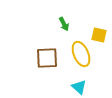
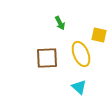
green arrow: moved 4 px left, 1 px up
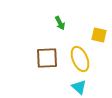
yellow ellipse: moved 1 px left, 5 px down
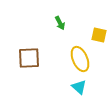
brown square: moved 18 px left
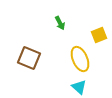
yellow square: rotated 35 degrees counterclockwise
brown square: rotated 25 degrees clockwise
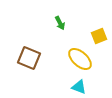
yellow square: moved 1 px down
yellow ellipse: rotated 25 degrees counterclockwise
cyan triangle: rotated 21 degrees counterclockwise
